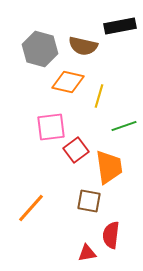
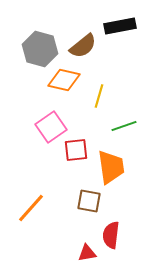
brown semicircle: rotated 52 degrees counterclockwise
orange diamond: moved 4 px left, 2 px up
pink square: rotated 28 degrees counterclockwise
red square: rotated 30 degrees clockwise
orange trapezoid: moved 2 px right
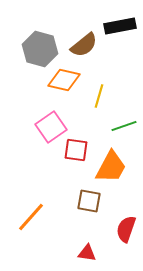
brown semicircle: moved 1 px right, 1 px up
red square: rotated 15 degrees clockwise
orange trapezoid: rotated 36 degrees clockwise
orange line: moved 9 px down
red semicircle: moved 15 px right, 6 px up; rotated 12 degrees clockwise
red triangle: rotated 18 degrees clockwise
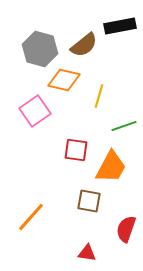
pink square: moved 16 px left, 16 px up
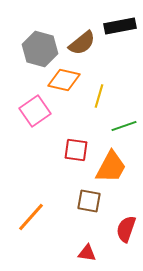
brown semicircle: moved 2 px left, 2 px up
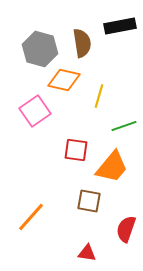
brown semicircle: rotated 60 degrees counterclockwise
orange trapezoid: moved 1 px right; rotated 12 degrees clockwise
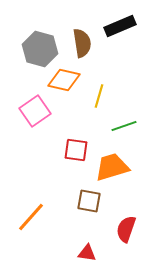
black rectangle: rotated 12 degrees counterclockwise
orange trapezoid: rotated 147 degrees counterclockwise
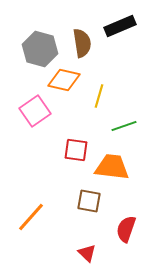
orange trapezoid: rotated 24 degrees clockwise
red triangle: rotated 36 degrees clockwise
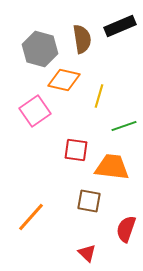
brown semicircle: moved 4 px up
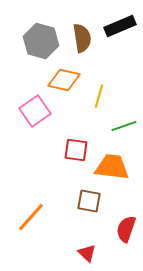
brown semicircle: moved 1 px up
gray hexagon: moved 1 px right, 8 px up
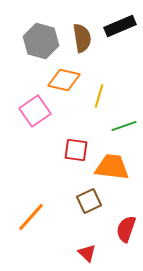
brown square: rotated 35 degrees counterclockwise
